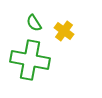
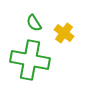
yellow cross: moved 2 px down
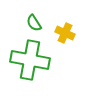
yellow cross: moved 1 px right; rotated 12 degrees counterclockwise
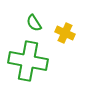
green cross: moved 2 px left, 1 px down
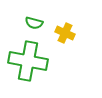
green semicircle: rotated 42 degrees counterclockwise
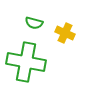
green cross: moved 2 px left, 1 px down
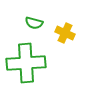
green cross: moved 1 px down; rotated 15 degrees counterclockwise
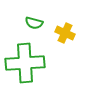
green cross: moved 1 px left
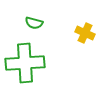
yellow cross: moved 20 px right
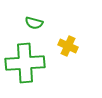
yellow cross: moved 17 px left, 13 px down
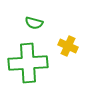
green cross: moved 3 px right
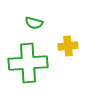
yellow cross: rotated 30 degrees counterclockwise
